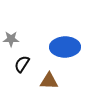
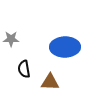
black semicircle: moved 2 px right, 5 px down; rotated 42 degrees counterclockwise
brown triangle: moved 1 px right, 1 px down
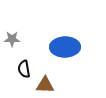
gray star: moved 1 px right
brown triangle: moved 5 px left, 3 px down
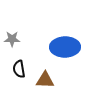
black semicircle: moved 5 px left
brown triangle: moved 5 px up
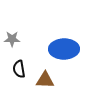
blue ellipse: moved 1 px left, 2 px down
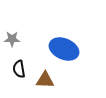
blue ellipse: rotated 24 degrees clockwise
